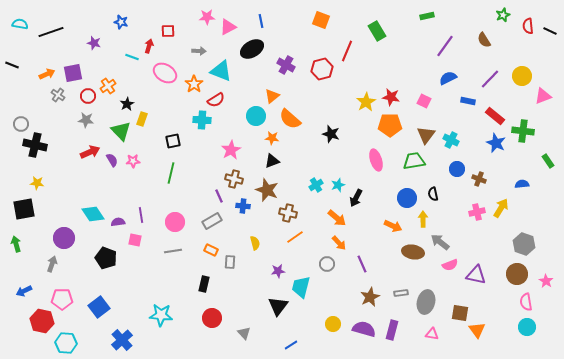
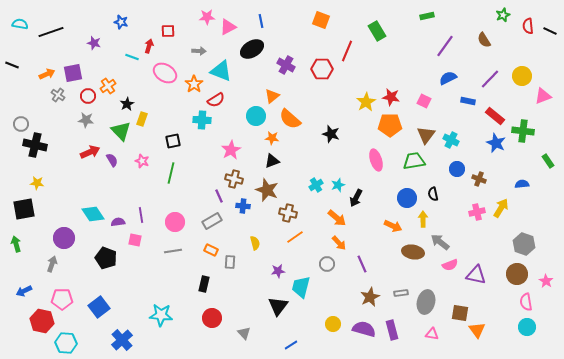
red hexagon at (322, 69): rotated 15 degrees clockwise
pink star at (133, 161): moved 9 px right; rotated 24 degrees clockwise
purple rectangle at (392, 330): rotated 30 degrees counterclockwise
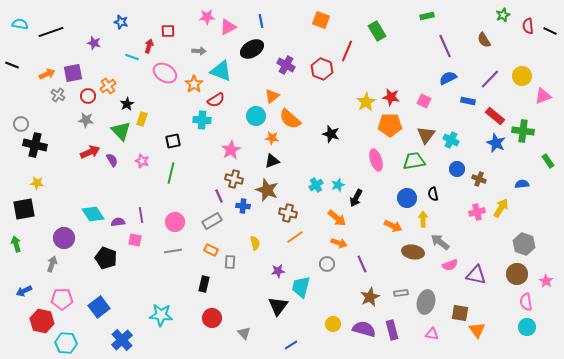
purple line at (445, 46): rotated 60 degrees counterclockwise
red hexagon at (322, 69): rotated 20 degrees clockwise
orange arrow at (339, 243): rotated 28 degrees counterclockwise
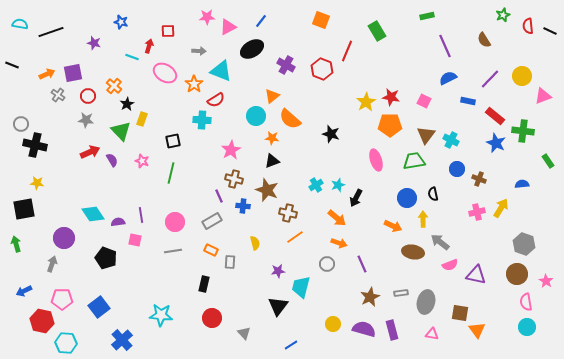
blue line at (261, 21): rotated 48 degrees clockwise
orange cross at (108, 86): moved 6 px right; rotated 14 degrees counterclockwise
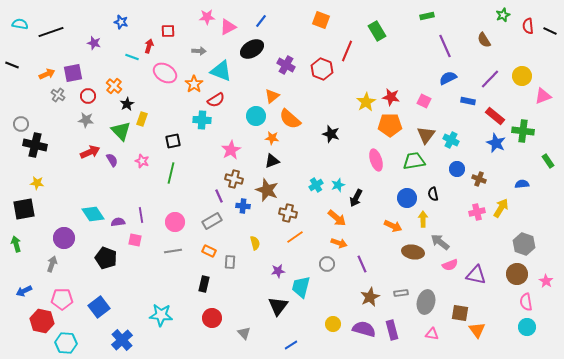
orange rectangle at (211, 250): moved 2 px left, 1 px down
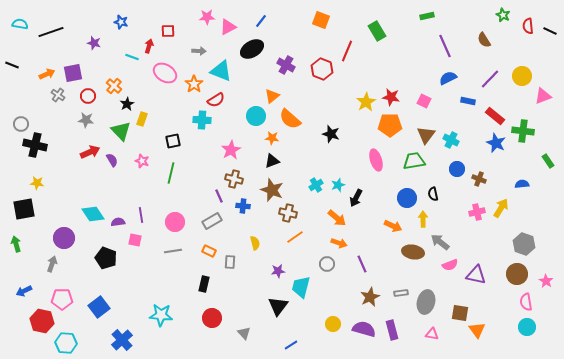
green star at (503, 15): rotated 24 degrees counterclockwise
brown star at (267, 190): moved 5 px right
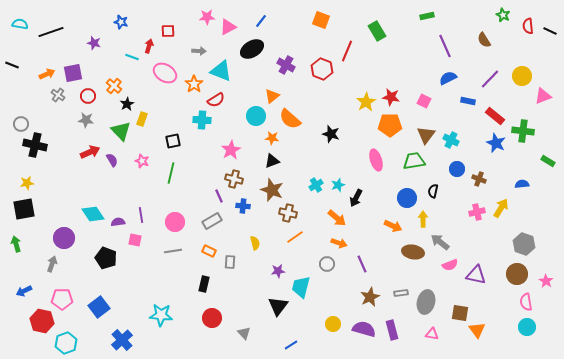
green rectangle at (548, 161): rotated 24 degrees counterclockwise
yellow star at (37, 183): moved 10 px left; rotated 16 degrees counterclockwise
black semicircle at (433, 194): moved 3 px up; rotated 24 degrees clockwise
cyan hexagon at (66, 343): rotated 25 degrees counterclockwise
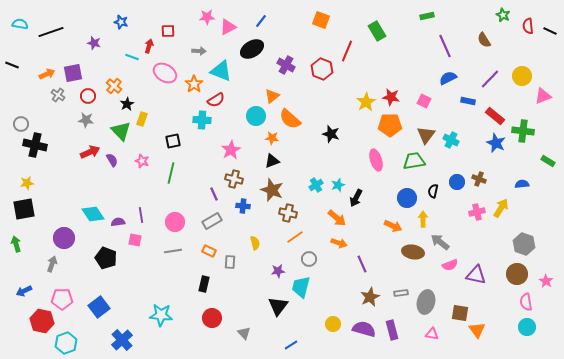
blue circle at (457, 169): moved 13 px down
purple line at (219, 196): moved 5 px left, 2 px up
gray circle at (327, 264): moved 18 px left, 5 px up
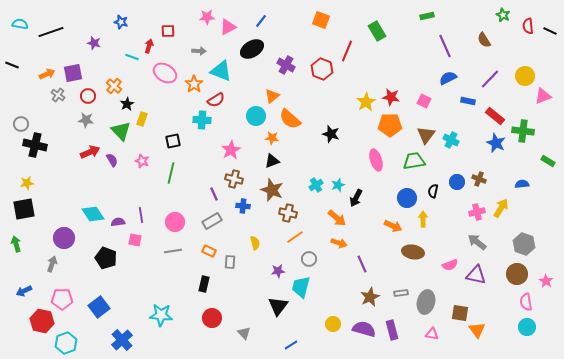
yellow circle at (522, 76): moved 3 px right
gray arrow at (440, 242): moved 37 px right
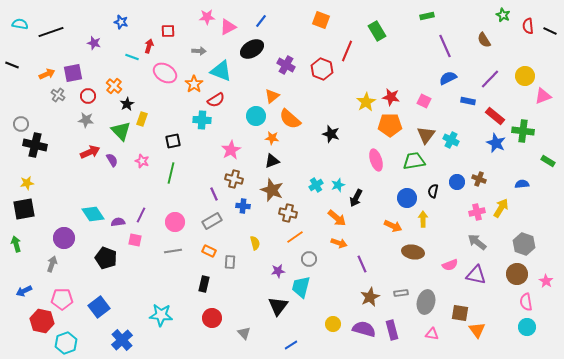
purple line at (141, 215): rotated 35 degrees clockwise
